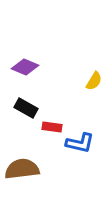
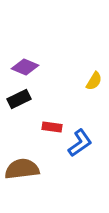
black rectangle: moved 7 px left, 9 px up; rotated 55 degrees counterclockwise
blue L-shape: rotated 48 degrees counterclockwise
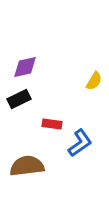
purple diamond: rotated 36 degrees counterclockwise
red rectangle: moved 3 px up
brown semicircle: moved 5 px right, 3 px up
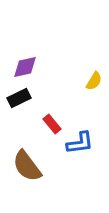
black rectangle: moved 1 px up
red rectangle: rotated 42 degrees clockwise
blue L-shape: rotated 28 degrees clockwise
brown semicircle: rotated 120 degrees counterclockwise
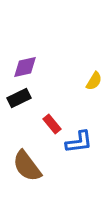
blue L-shape: moved 1 px left, 1 px up
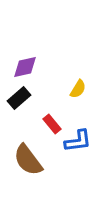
yellow semicircle: moved 16 px left, 8 px down
black rectangle: rotated 15 degrees counterclockwise
blue L-shape: moved 1 px left, 1 px up
brown semicircle: moved 1 px right, 6 px up
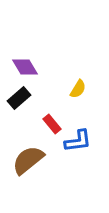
purple diamond: rotated 72 degrees clockwise
brown semicircle: rotated 88 degrees clockwise
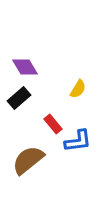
red rectangle: moved 1 px right
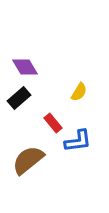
yellow semicircle: moved 1 px right, 3 px down
red rectangle: moved 1 px up
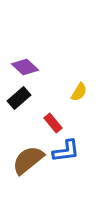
purple diamond: rotated 16 degrees counterclockwise
blue L-shape: moved 12 px left, 10 px down
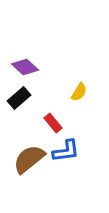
brown semicircle: moved 1 px right, 1 px up
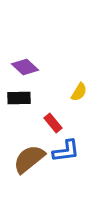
black rectangle: rotated 40 degrees clockwise
